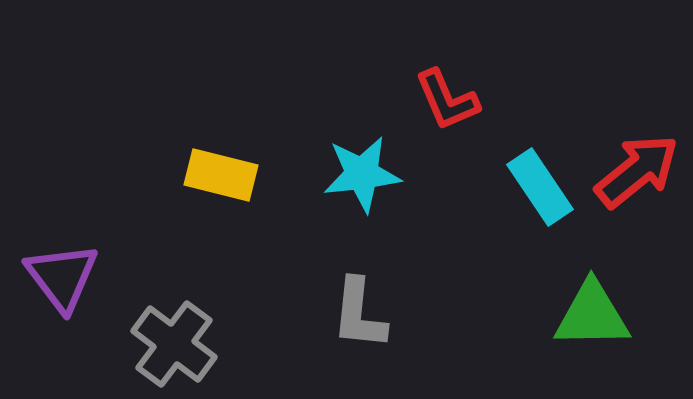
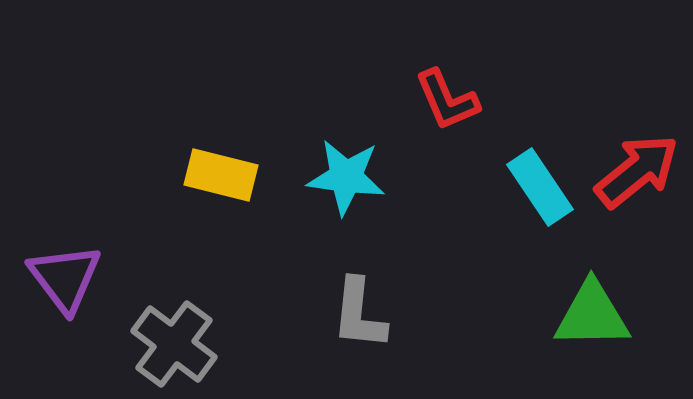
cyan star: moved 16 px left, 3 px down; rotated 14 degrees clockwise
purple triangle: moved 3 px right, 1 px down
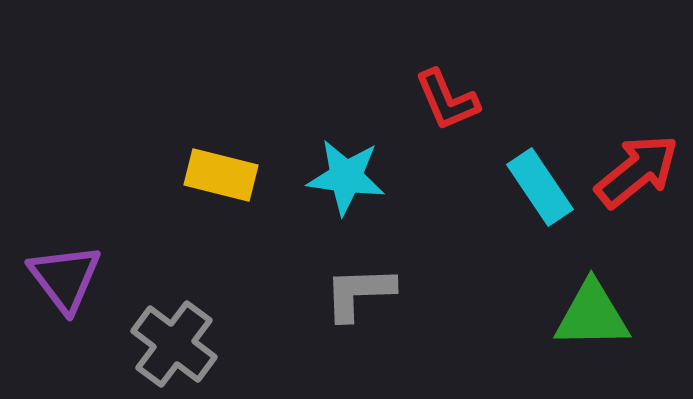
gray L-shape: moved 21 px up; rotated 82 degrees clockwise
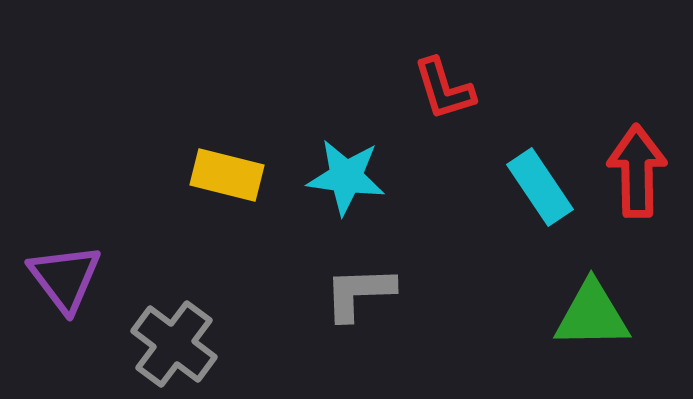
red L-shape: moved 3 px left, 11 px up; rotated 6 degrees clockwise
red arrow: rotated 52 degrees counterclockwise
yellow rectangle: moved 6 px right
